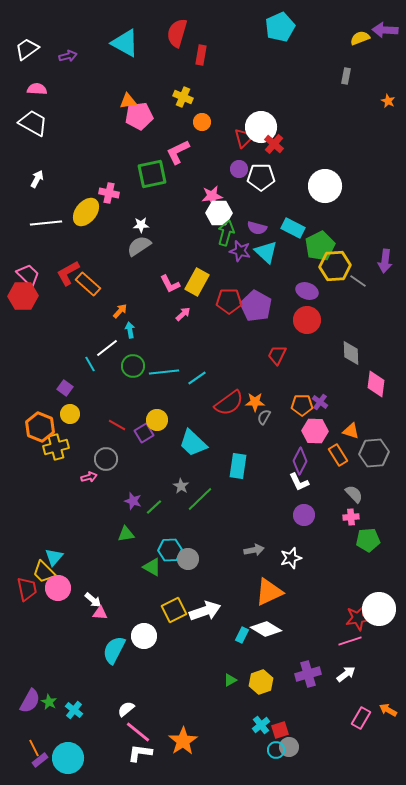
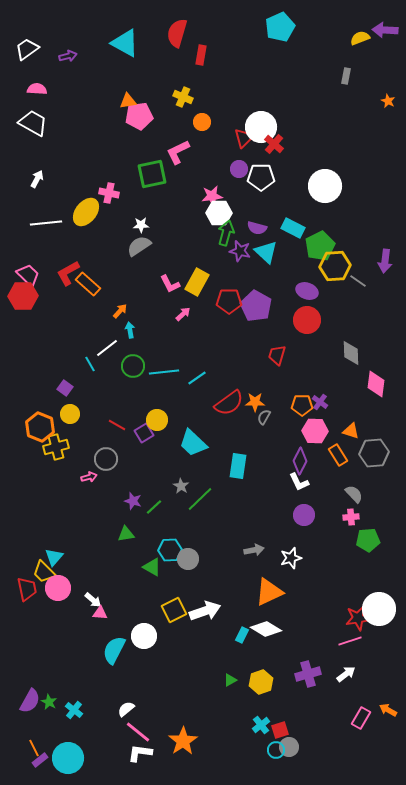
red trapezoid at (277, 355): rotated 10 degrees counterclockwise
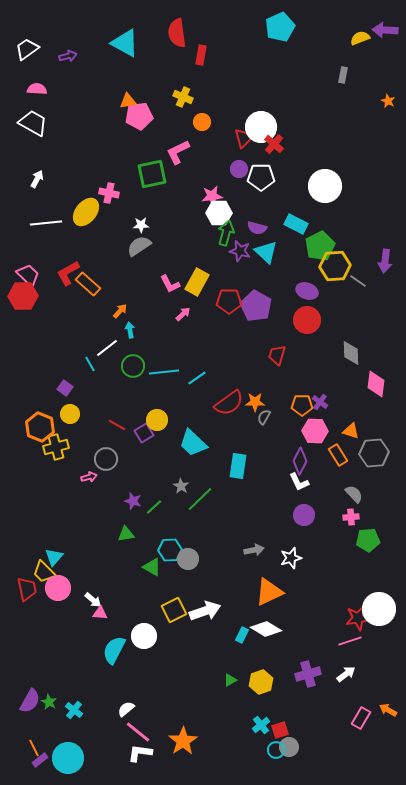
red semicircle at (177, 33): rotated 24 degrees counterclockwise
gray rectangle at (346, 76): moved 3 px left, 1 px up
cyan rectangle at (293, 228): moved 3 px right, 4 px up
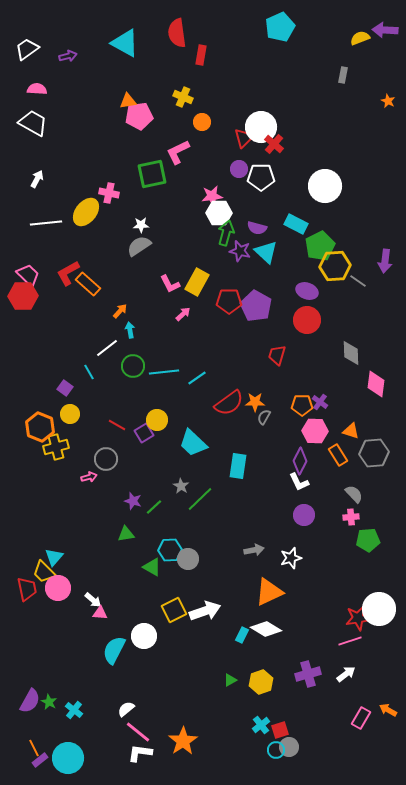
cyan line at (90, 364): moved 1 px left, 8 px down
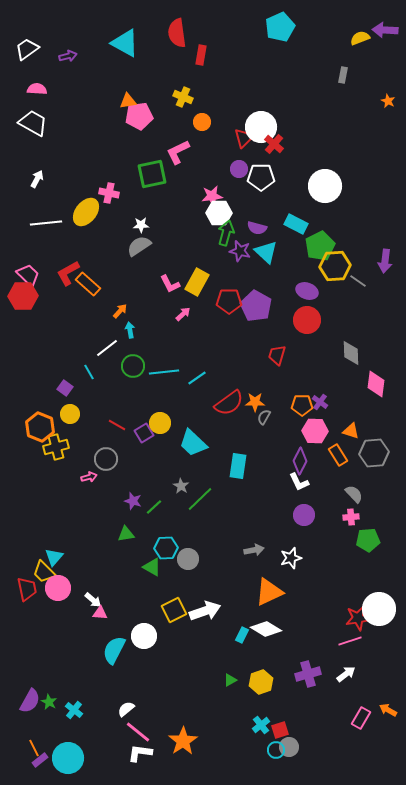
yellow circle at (157, 420): moved 3 px right, 3 px down
cyan hexagon at (170, 550): moved 4 px left, 2 px up
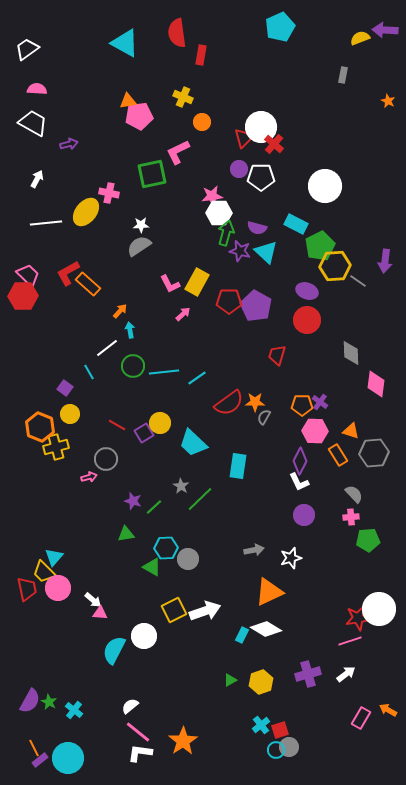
purple arrow at (68, 56): moved 1 px right, 88 px down
white semicircle at (126, 709): moved 4 px right, 3 px up
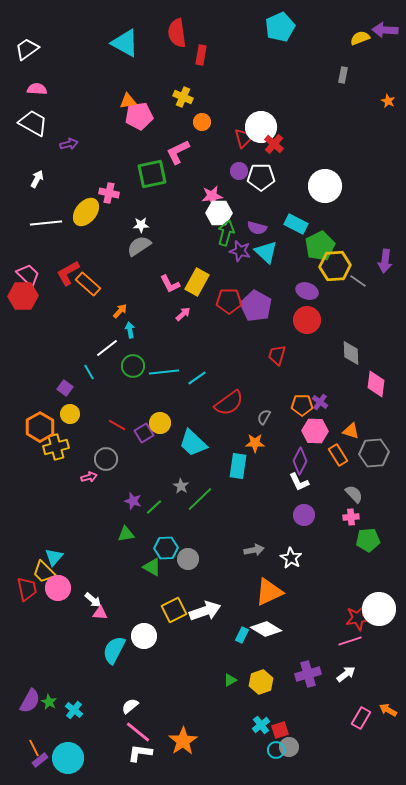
purple circle at (239, 169): moved 2 px down
orange star at (255, 402): moved 41 px down
orange hexagon at (40, 427): rotated 8 degrees clockwise
white star at (291, 558): rotated 25 degrees counterclockwise
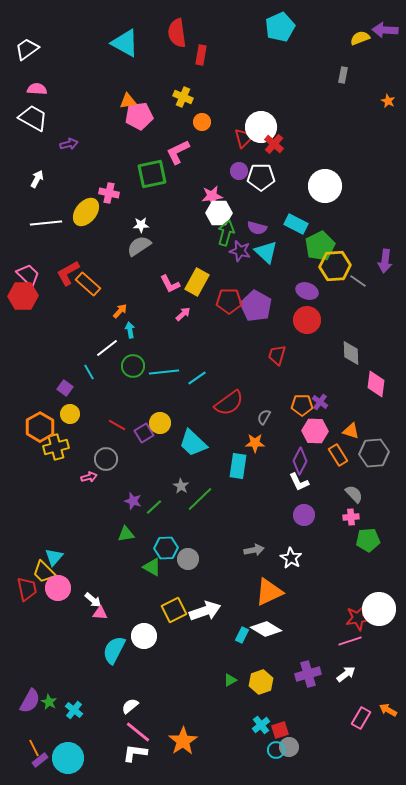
white trapezoid at (33, 123): moved 5 px up
white L-shape at (140, 753): moved 5 px left
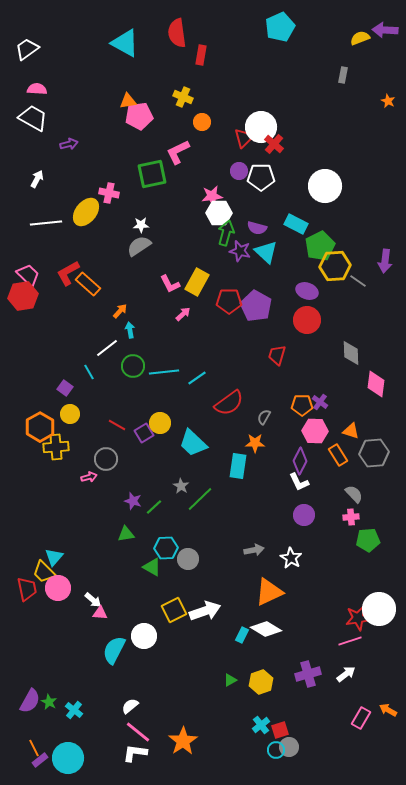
red hexagon at (23, 296): rotated 8 degrees counterclockwise
yellow cross at (56, 447): rotated 10 degrees clockwise
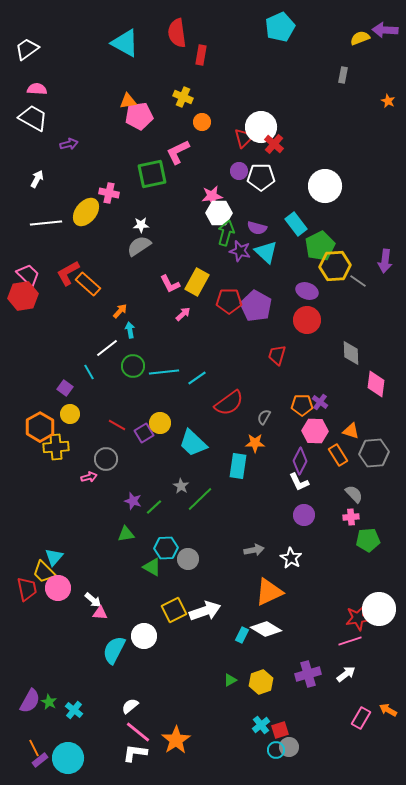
cyan rectangle at (296, 224): rotated 25 degrees clockwise
orange star at (183, 741): moved 7 px left, 1 px up
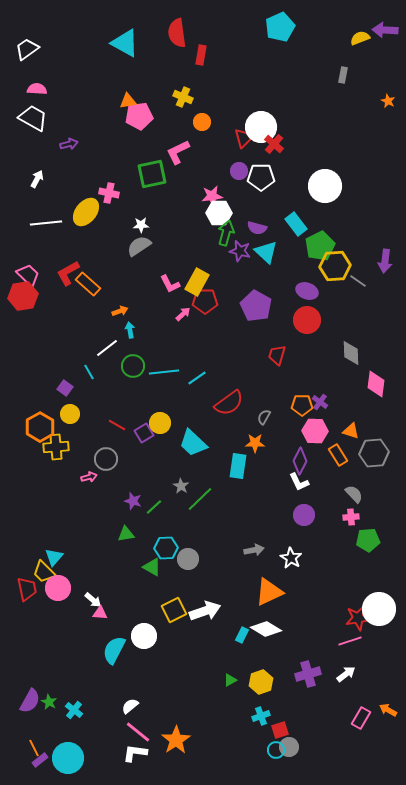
red pentagon at (229, 301): moved 24 px left
orange arrow at (120, 311): rotated 28 degrees clockwise
cyan cross at (261, 725): moved 9 px up; rotated 18 degrees clockwise
